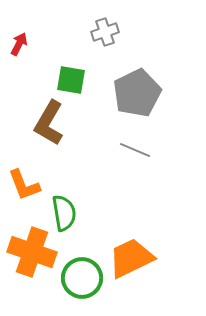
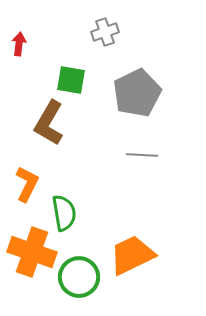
red arrow: rotated 20 degrees counterclockwise
gray line: moved 7 px right, 5 px down; rotated 20 degrees counterclockwise
orange L-shape: moved 3 px right, 1 px up; rotated 132 degrees counterclockwise
orange trapezoid: moved 1 px right, 3 px up
green circle: moved 3 px left, 1 px up
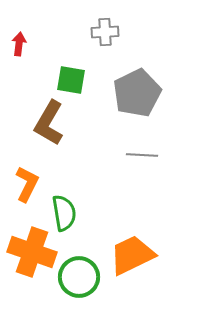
gray cross: rotated 16 degrees clockwise
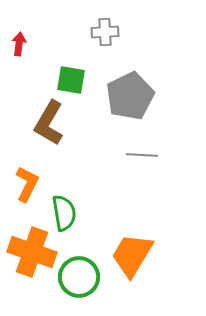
gray pentagon: moved 7 px left, 3 px down
orange trapezoid: rotated 33 degrees counterclockwise
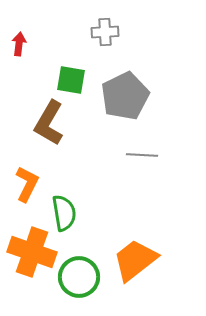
gray pentagon: moved 5 px left
orange trapezoid: moved 3 px right, 5 px down; rotated 21 degrees clockwise
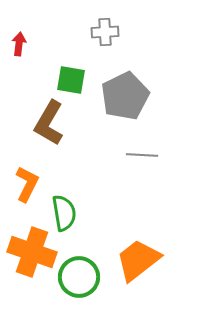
orange trapezoid: moved 3 px right
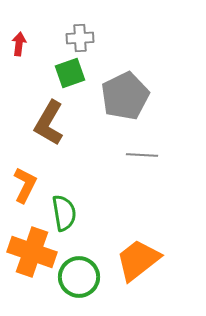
gray cross: moved 25 px left, 6 px down
green square: moved 1 px left, 7 px up; rotated 28 degrees counterclockwise
orange L-shape: moved 2 px left, 1 px down
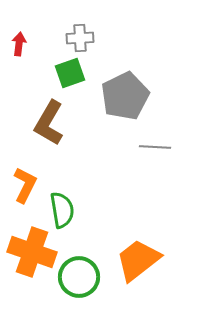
gray line: moved 13 px right, 8 px up
green semicircle: moved 2 px left, 3 px up
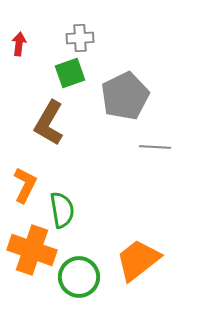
orange cross: moved 2 px up
